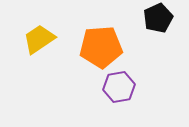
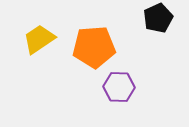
orange pentagon: moved 7 px left
purple hexagon: rotated 12 degrees clockwise
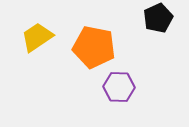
yellow trapezoid: moved 2 px left, 2 px up
orange pentagon: rotated 15 degrees clockwise
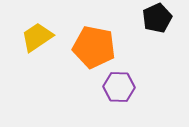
black pentagon: moved 1 px left
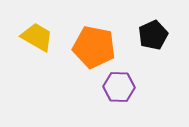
black pentagon: moved 4 px left, 17 px down
yellow trapezoid: rotated 64 degrees clockwise
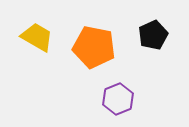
purple hexagon: moved 1 px left, 12 px down; rotated 24 degrees counterclockwise
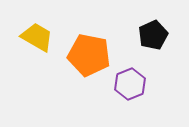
orange pentagon: moved 5 px left, 8 px down
purple hexagon: moved 12 px right, 15 px up
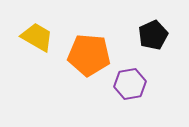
orange pentagon: rotated 6 degrees counterclockwise
purple hexagon: rotated 12 degrees clockwise
